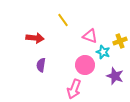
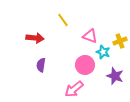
pink arrow: rotated 30 degrees clockwise
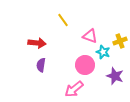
red arrow: moved 2 px right, 5 px down
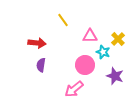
pink triangle: rotated 21 degrees counterclockwise
yellow cross: moved 2 px left, 2 px up; rotated 24 degrees counterclockwise
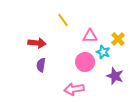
pink circle: moved 3 px up
pink arrow: rotated 30 degrees clockwise
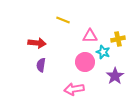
yellow line: rotated 32 degrees counterclockwise
yellow cross: rotated 32 degrees clockwise
purple star: rotated 18 degrees clockwise
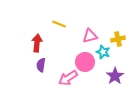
yellow line: moved 4 px left, 4 px down
pink triangle: rotated 14 degrees counterclockwise
red arrow: rotated 90 degrees counterclockwise
pink arrow: moved 6 px left, 11 px up; rotated 24 degrees counterclockwise
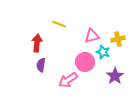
pink triangle: moved 2 px right
pink arrow: moved 2 px down
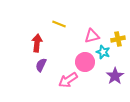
purple semicircle: rotated 16 degrees clockwise
